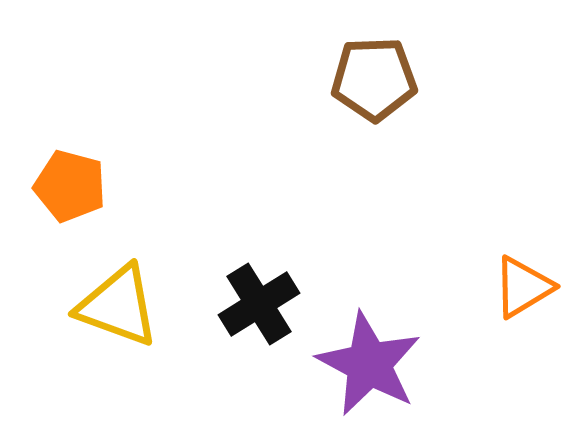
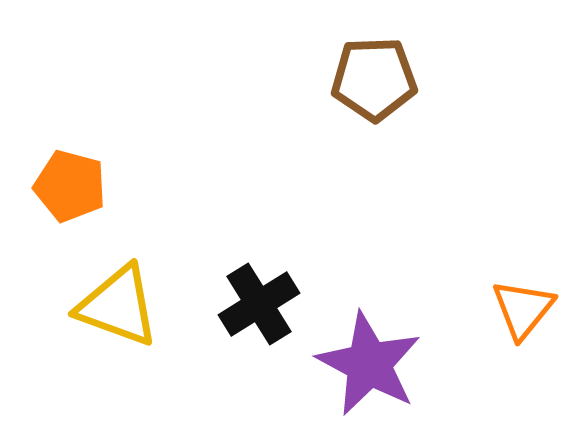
orange triangle: moved 22 px down; rotated 20 degrees counterclockwise
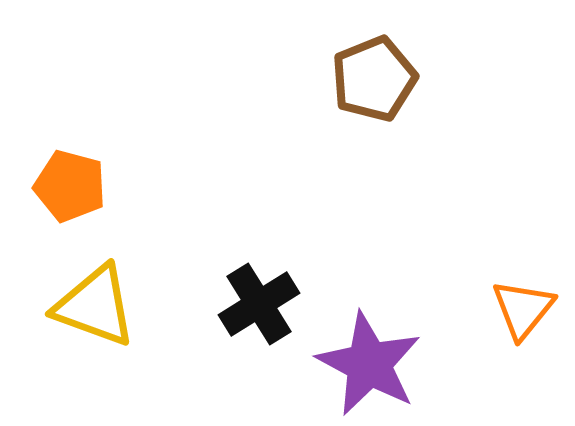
brown pentagon: rotated 20 degrees counterclockwise
yellow triangle: moved 23 px left
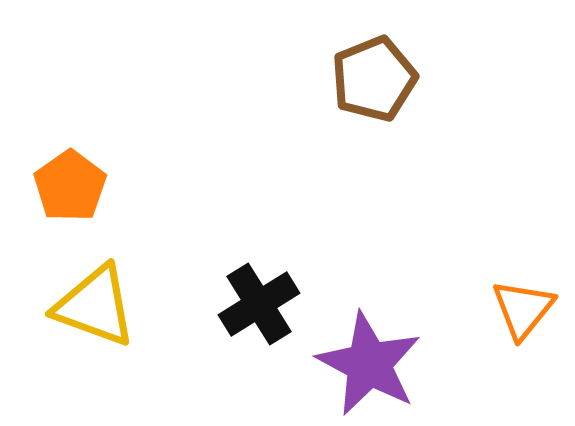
orange pentagon: rotated 22 degrees clockwise
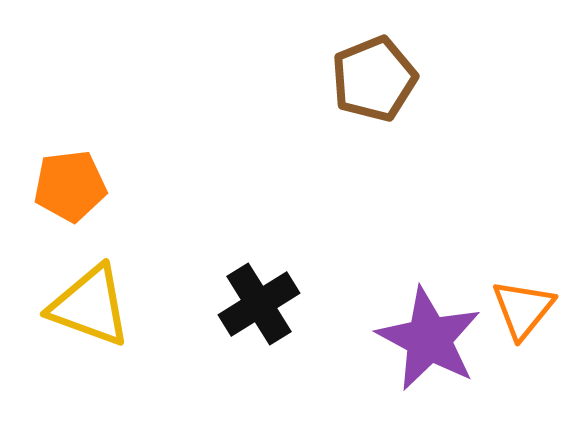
orange pentagon: rotated 28 degrees clockwise
yellow triangle: moved 5 px left
purple star: moved 60 px right, 25 px up
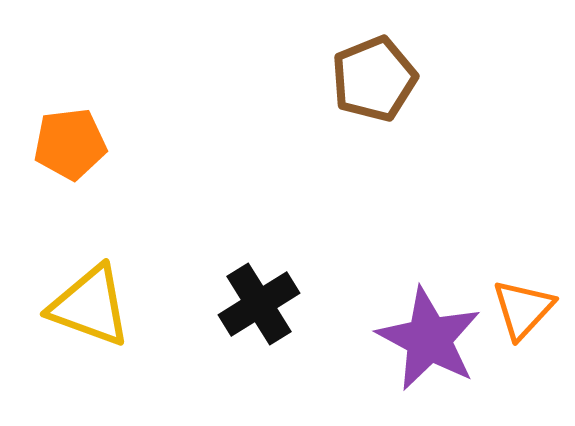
orange pentagon: moved 42 px up
orange triangle: rotated 4 degrees clockwise
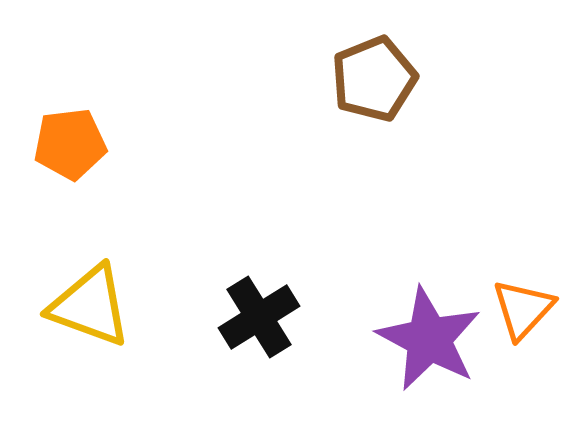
black cross: moved 13 px down
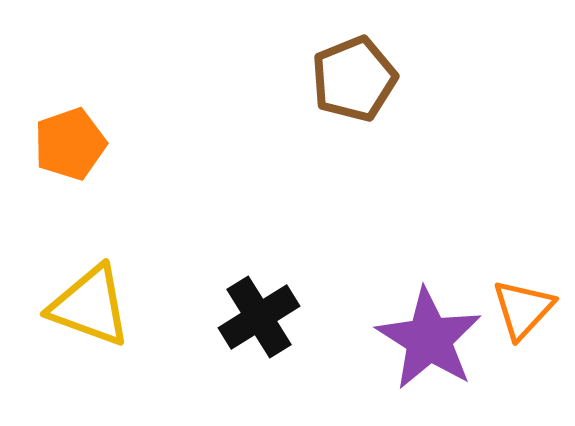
brown pentagon: moved 20 px left
orange pentagon: rotated 12 degrees counterclockwise
purple star: rotated 4 degrees clockwise
